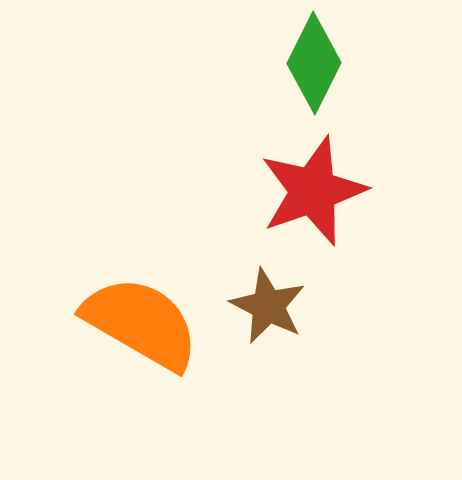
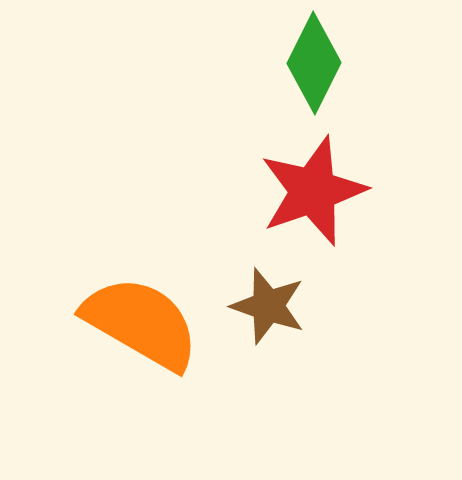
brown star: rotated 8 degrees counterclockwise
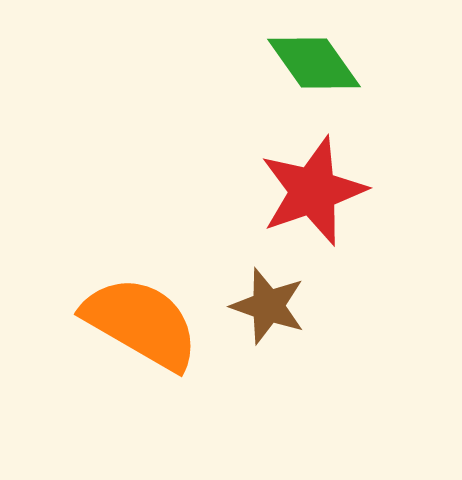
green diamond: rotated 62 degrees counterclockwise
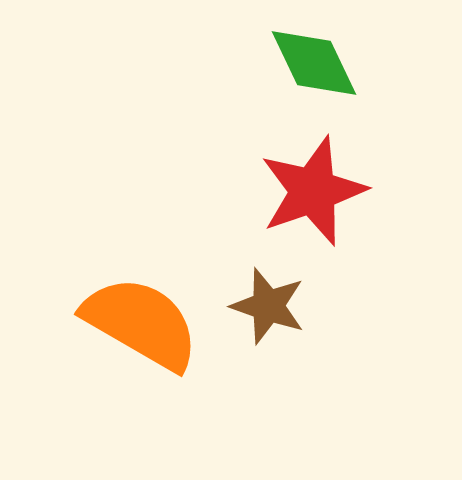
green diamond: rotated 10 degrees clockwise
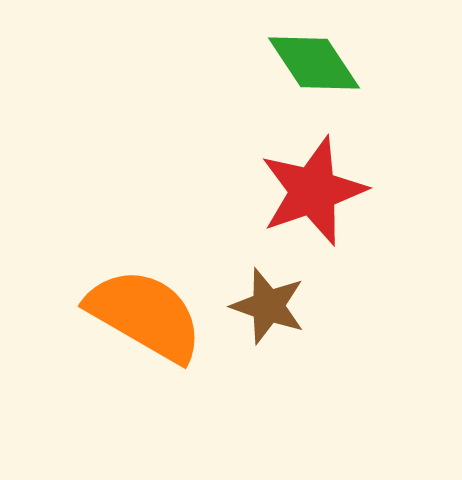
green diamond: rotated 8 degrees counterclockwise
orange semicircle: moved 4 px right, 8 px up
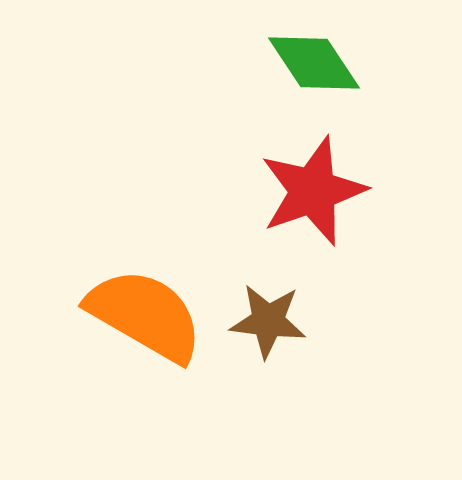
brown star: moved 15 px down; rotated 12 degrees counterclockwise
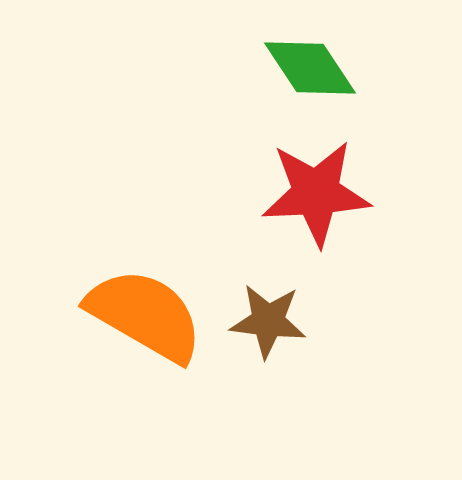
green diamond: moved 4 px left, 5 px down
red star: moved 3 px right, 2 px down; rotated 16 degrees clockwise
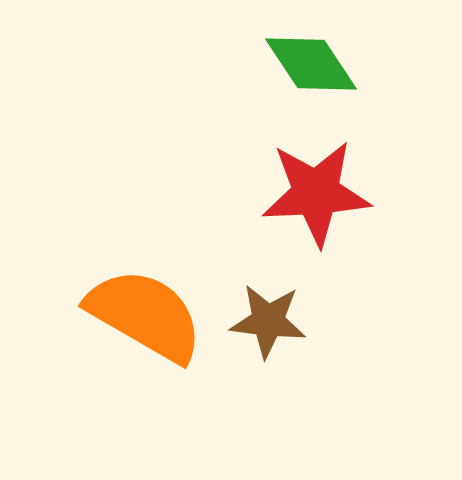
green diamond: moved 1 px right, 4 px up
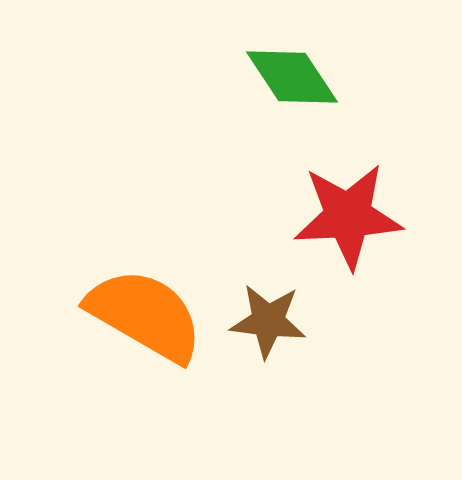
green diamond: moved 19 px left, 13 px down
red star: moved 32 px right, 23 px down
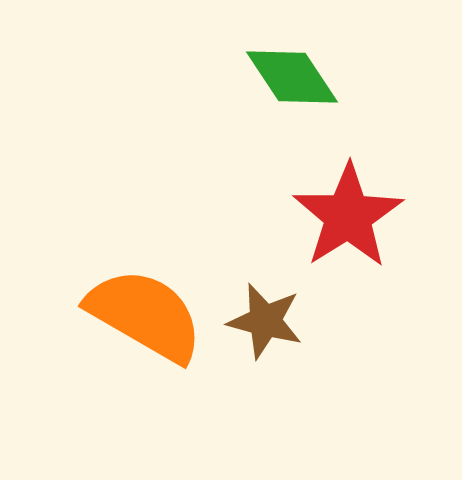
red star: rotated 29 degrees counterclockwise
brown star: moved 3 px left; rotated 8 degrees clockwise
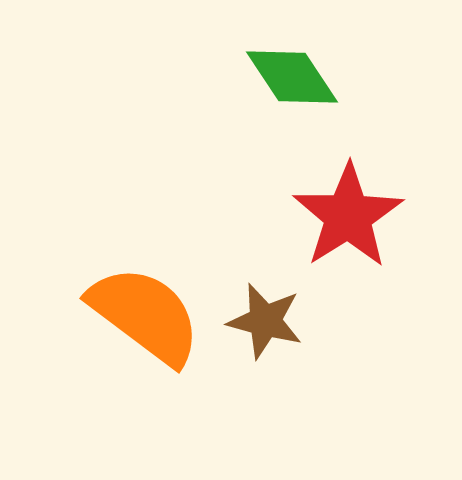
orange semicircle: rotated 7 degrees clockwise
